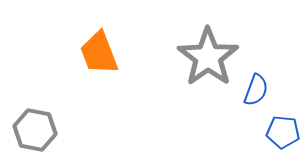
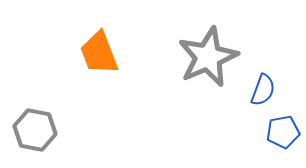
gray star: rotated 12 degrees clockwise
blue semicircle: moved 7 px right
blue pentagon: rotated 16 degrees counterclockwise
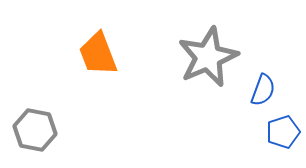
orange trapezoid: moved 1 px left, 1 px down
blue pentagon: rotated 8 degrees counterclockwise
